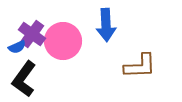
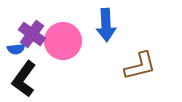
blue semicircle: moved 1 px left, 2 px down; rotated 18 degrees clockwise
brown L-shape: rotated 12 degrees counterclockwise
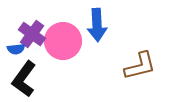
blue arrow: moved 9 px left
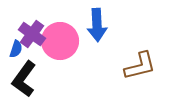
pink circle: moved 3 px left
blue semicircle: rotated 66 degrees counterclockwise
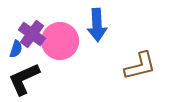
black L-shape: rotated 30 degrees clockwise
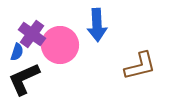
pink circle: moved 4 px down
blue semicircle: moved 1 px right, 3 px down
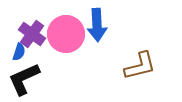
pink circle: moved 6 px right, 11 px up
blue semicircle: moved 2 px right
